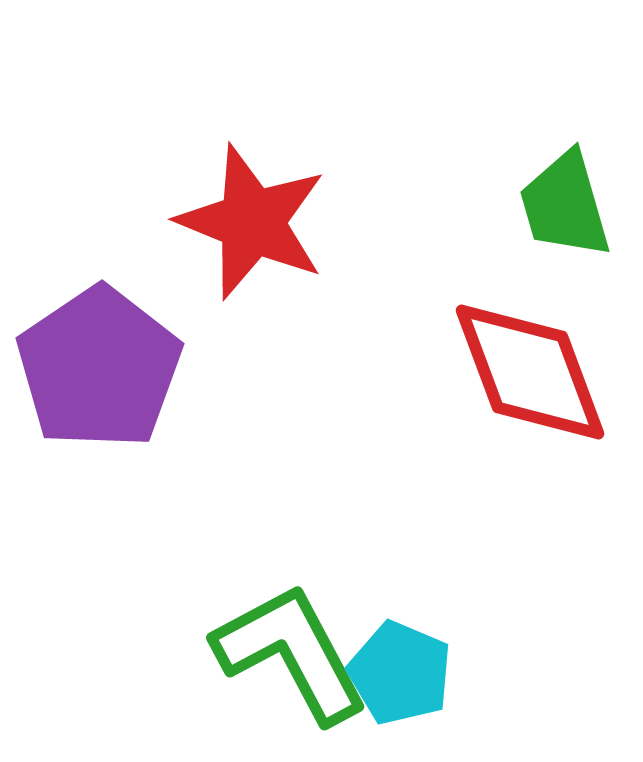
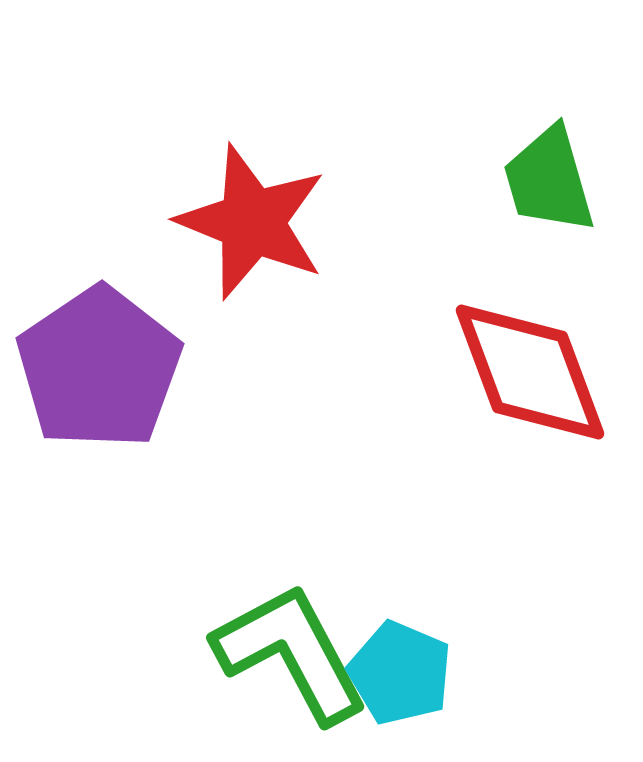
green trapezoid: moved 16 px left, 25 px up
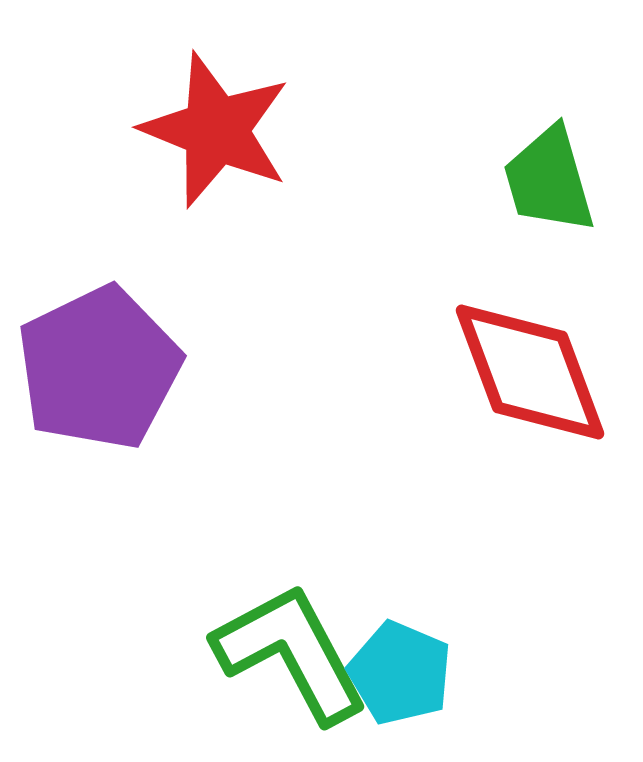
red star: moved 36 px left, 92 px up
purple pentagon: rotated 8 degrees clockwise
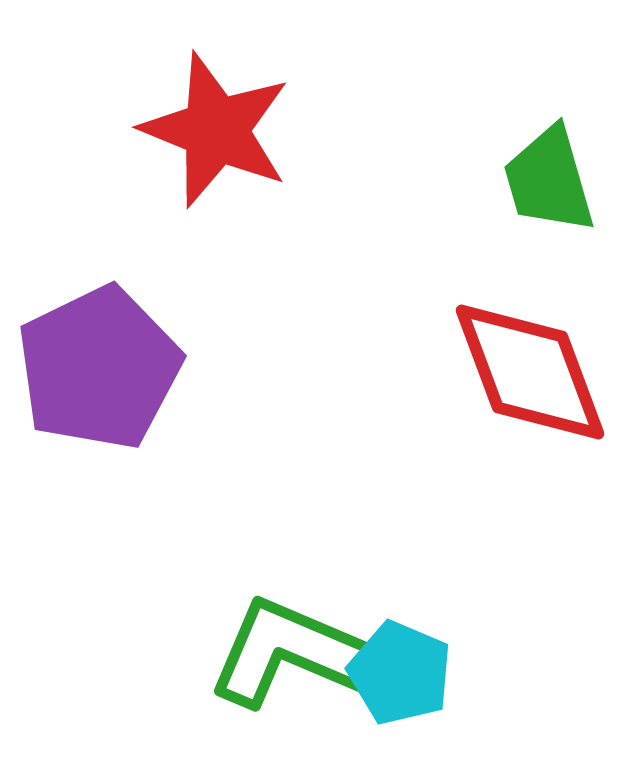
green L-shape: rotated 39 degrees counterclockwise
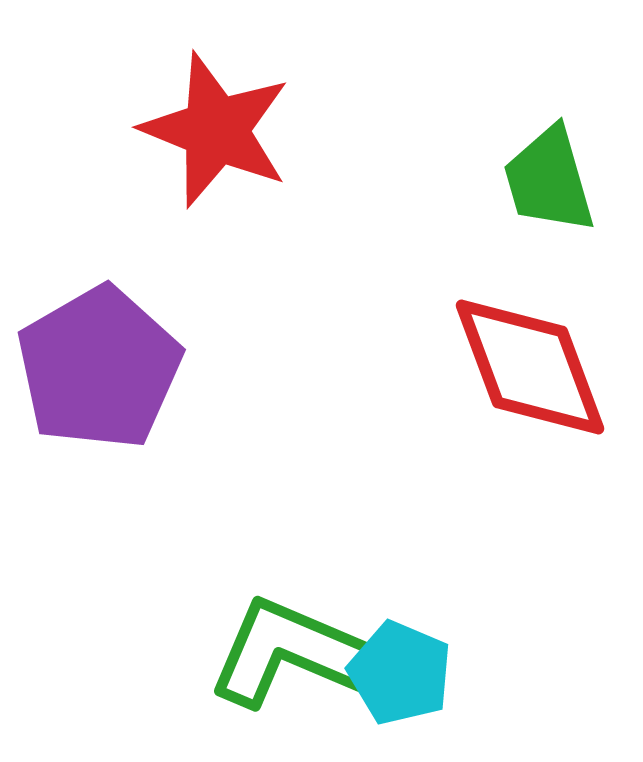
purple pentagon: rotated 4 degrees counterclockwise
red diamond: moved 5 px up
